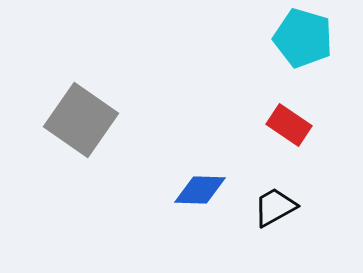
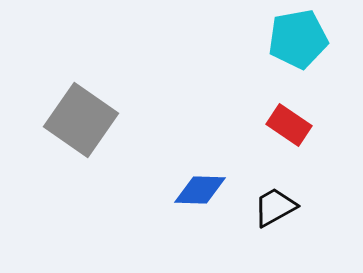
cyan pentagon: moved 5 px left, 1 px down; rotated 26 degrees counterclockwise
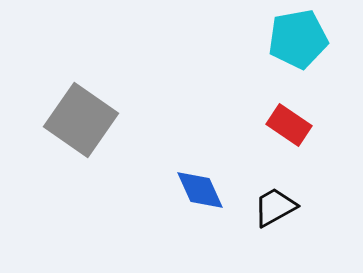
blue diamond: rotated 64 degrees clockwise
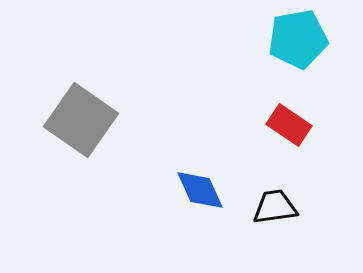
black trapezoid: rotated 21 degrees clockwise
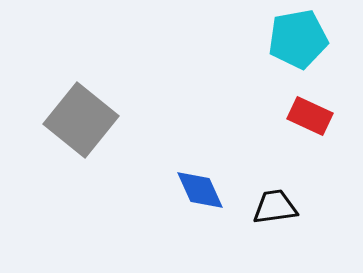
gray square: rotated 4 degrees clockwise
red rectangle: moved 21 px right, 9 px up; rotated 9 degrees counterclockwise
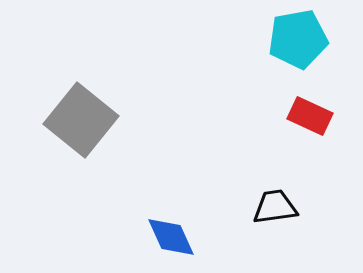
blue diamond: moved 29 px left, 47 px down
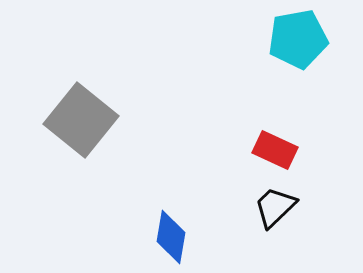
red rectangle: moved 35 px left, 34 px down
black trapezoid: rotated 36 degrees counterclockwise
blue diamond: rotated 34 degrees clockwise
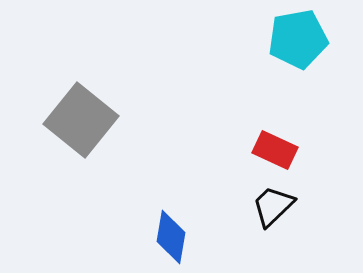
black trapezoid: moved 2 px left, 1 px up
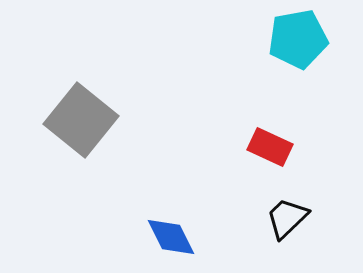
red rectangle: moved 5 px left, 3 px up
black trapezoid: moved 14 px right, 12 px down
blue diamond: rotated 36 degrees counterclockwise
